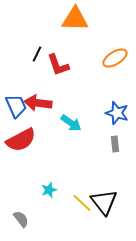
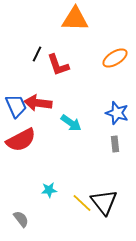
cyan star: rotated 14 degrees clockwise
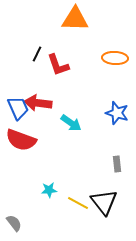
orange ellipse: rotated 35 degrees clockwise
blue trapezoid: moved 2 px right, 2 px down
red semicircle: rotated 48 degrees clockwise
gray rectangle: moved 2 px right, 20 px down
yellow line: moved 4 px left; rotated 15 degrees counterclockwise
gray semicircle: moved 7 px left, 4 px down
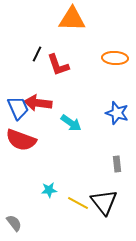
orange triangle: moved 3 px left
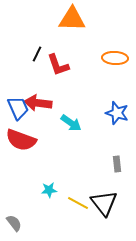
black triangle: moved 1 px down
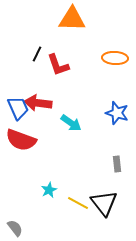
cyan star: rotated 21 degrees counterclockwise
gray semicircle: moved 1 px right, 5 px down
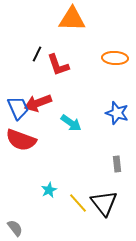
red arrow: rotated 28 degrees counterclockwise
yellow line: rotated 20 degrees clockwise
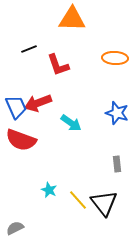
black line: moved 8 px left, 5 px up; rotated 42 degrees clockwise
blue trapezoid: moved 2 px left, 1 px up
cyan star: rotated 21 degrees counterclockwise
yellow line: moved 3 px up
gray semicircle: rotated 78 degrees counterclockwise
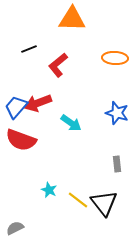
red L-shape: rotated 70 degrees clockwise
blue trapezoid: rotated 115 degrees counterclockwise
yellow line: rotated 10 degrees counterclockwise
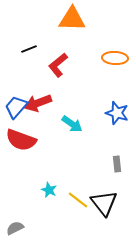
cyan arrow: moved 1 px right, 1 px down
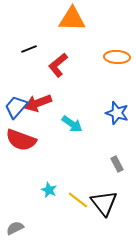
orange ellipse: moved 2 px right, 1 px up
gray rectangle: rotated 21 degrees counterclockwise
